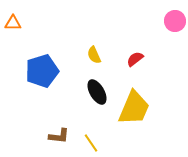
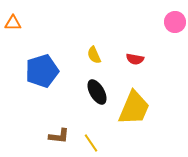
pink circle: moved 1 px down
red semicircle: rotated 132 degrees counterclockwise
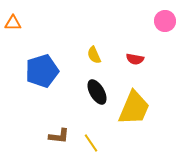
pink circle: moved 10 px left, 1 px up
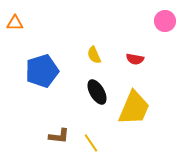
orange triangle: moved 2 px right
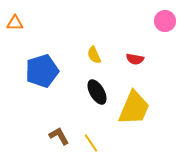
brown L-shape: rotated 125 degrees counterclockwise
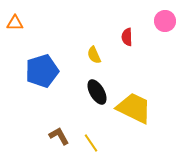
red semicircle: moved 8 px left, 22 px up; rotated 78 degrees clockwise
yellow trapezoid: rotated 87 degrees counterclockwise
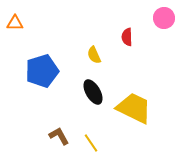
pink circle: moved 1 px left, 3 px up
black ellipse: moved 4 px left
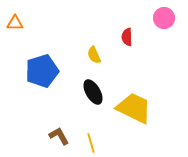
yellow line: rotated 18 degrees clockwise
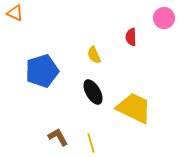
orange triangle: moved 10 px up; rotated 24 degrees clockwise
red semicircle: moved 4 px right
brown L-shape: moved 1 px left, 1 px down
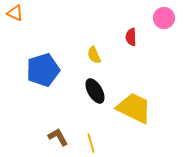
blue pentagon: moved 1 px right, 1 px up
black ellipse: moved 2 px right, 1 px up
